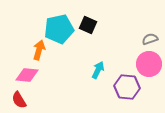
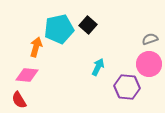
black square: rotated 18 degrees clockwise
orange arrow: moved 3 px left, 3 px up
cyan arrow: moved 3 px up
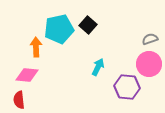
orange arrow: rotated 18 degrees counterclockwise
red semicircle: rotated 24 degrees clockwise
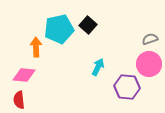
pink diamond: moved 3 px left
